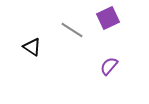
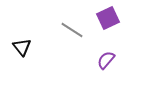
black triangle: moved 10 px left; rotated 18 degrees clockwise
purple semicircle: moved 3 px left, 6 px up
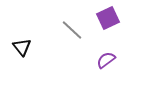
gray line: rotated 10 degrees clockwise
purple semicircle: rotated 12 degrees clockwise
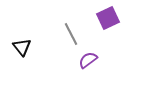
gray line: moved 1 px left, 4 px down; rotated 20 degrees clockwise
purple semicircle: moved 18 px left
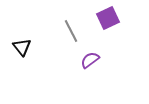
gray line: moved 3 px up
purple semicircle: moved 2 px right
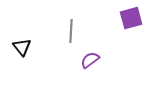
purple square: moved 23 px right; rotated 10 degrees clockwise
gray line: rotated 30 degrees clockwise
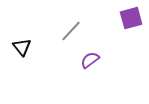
gray line: rotated 40 degrees clockwise
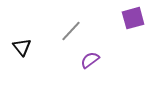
purple square: moved 2 px right
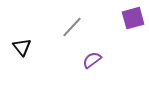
gray line: moved 1 px right, 4 px up
purple semicircle: moved 2 px right
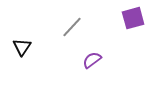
black triangle: rotated 12 degrees clockwise
